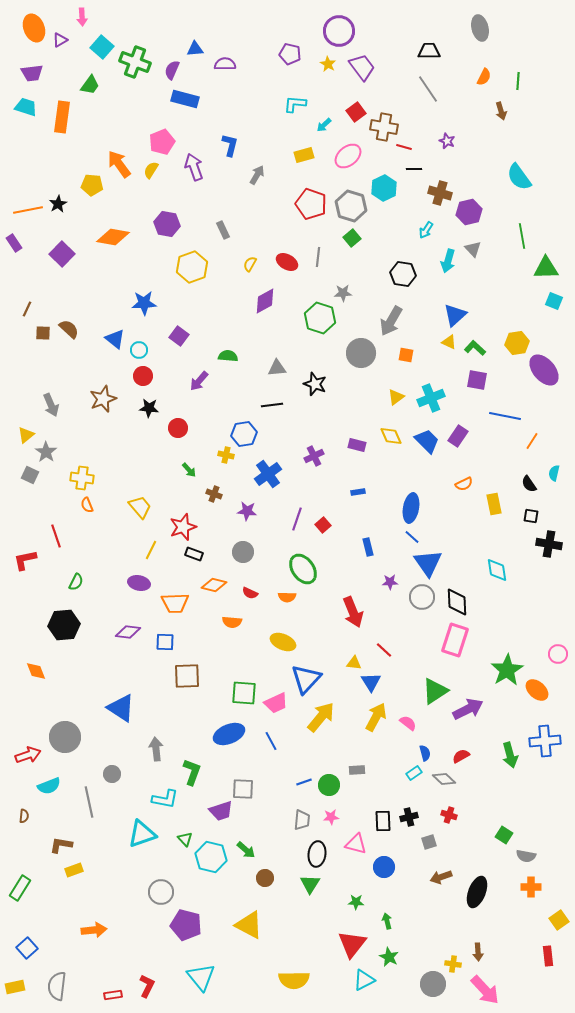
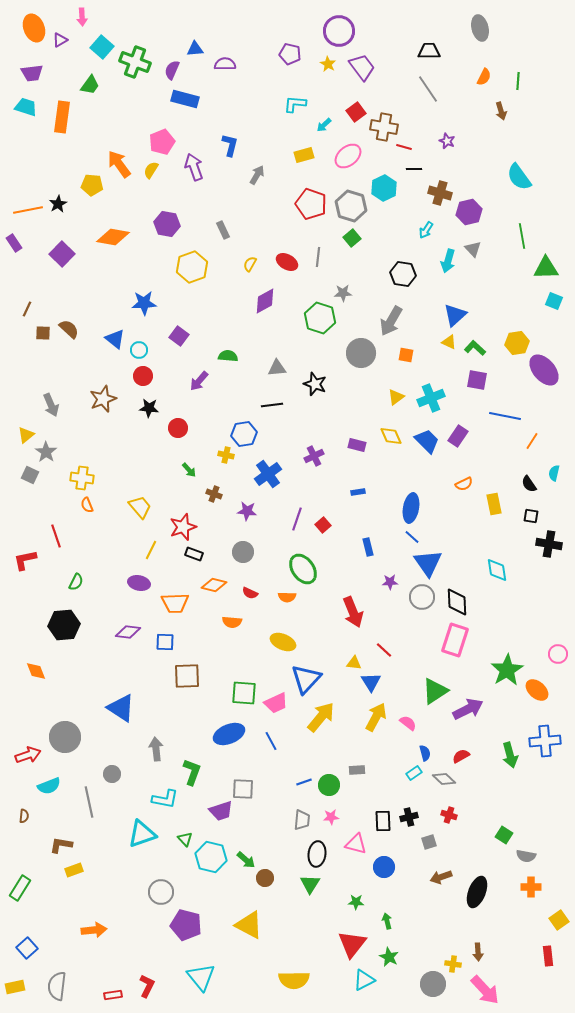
green arrow at (246, 850): moved 10 px down
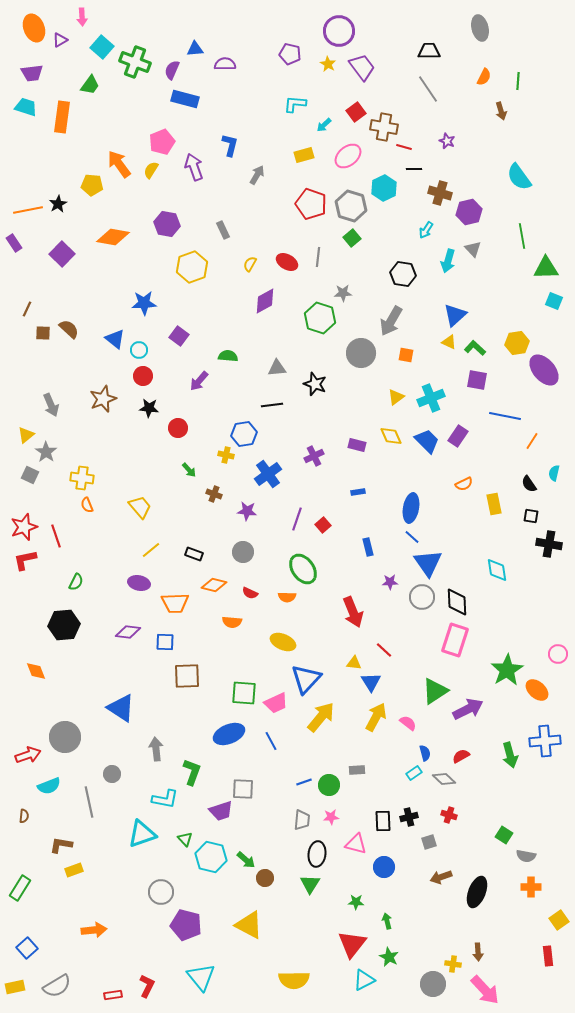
red star at (183, 527): moved 159 px left
yellow line at (151, 550): rotated 24 degrees clockwise
gray semicircle at (57, 986): rotated 128 degrees counterclockwise
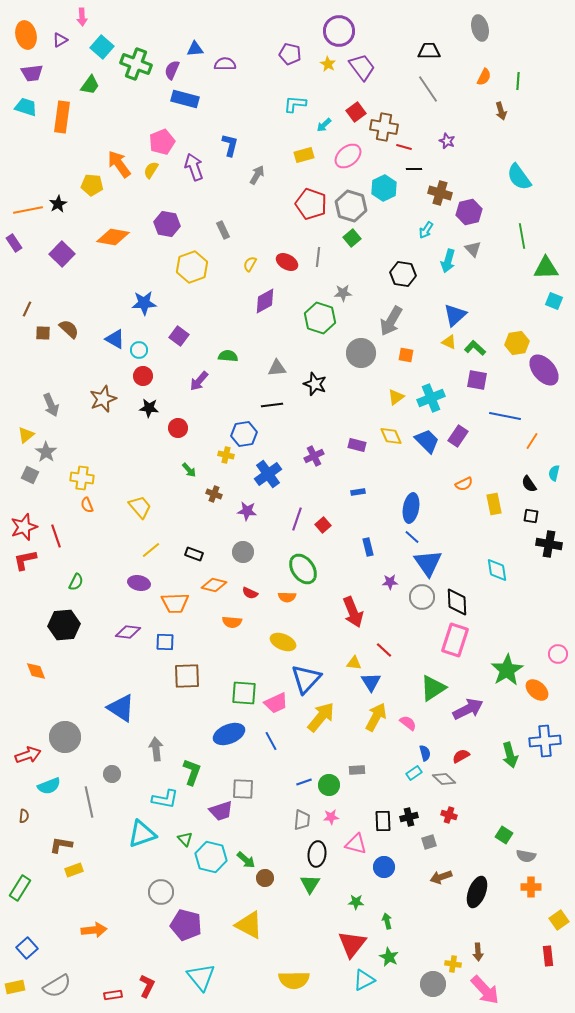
orange ellipse at (34, 28): moved 8 px left, 7 px down; rotated 8 degrees clockwise
green cross at (135, 62): moved 1 px right, 2 px down
blue triangle at (115, 339): rotated 10 degrees counterclockwise
green triangle at (435, 691): moved 2 px left, 3 px up
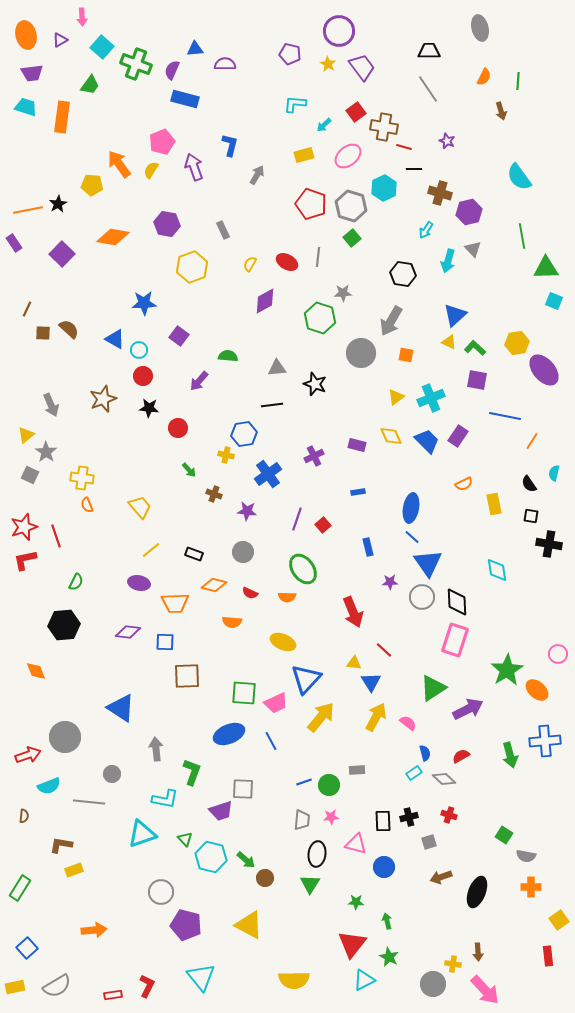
gray line at (89, 802): rotated 72 degrees counterclockwise
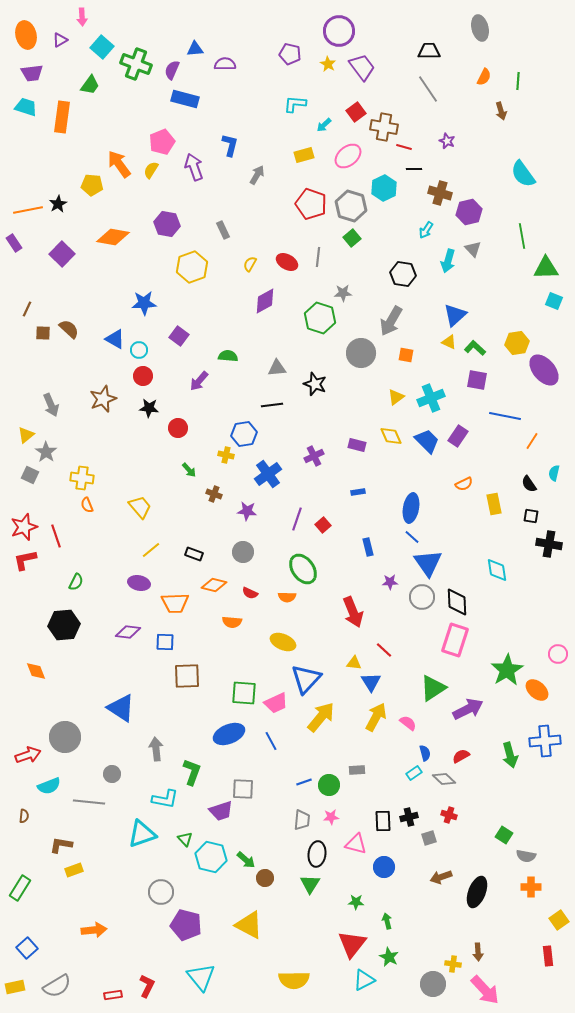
cyan semicircle at (519, 177): moved 4 px right, 3 px up
gray square at (429, 842): moved 4 px up
